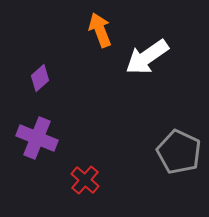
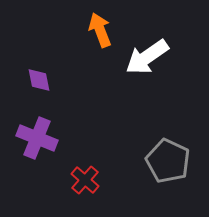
purple diamond: moved 1 px left, 2 px down; rotated 60 degrees counterclockwise
gray pentagon: moved 11 px left, 9 px down
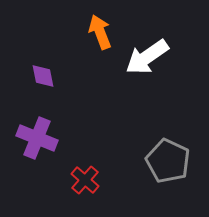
orange arrow: moved 2 px down
purple diamond: moved 4 px right, 4 px up
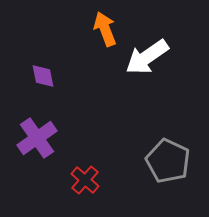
orange arrow: moved 5 px right, 3 px up
purple cross: rotated 33 degrees clockwise
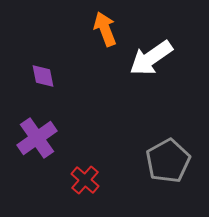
white arrow: moved 4 px right, 1 px down
gray pentagon: rotated 18 degrees clockwise
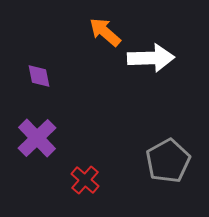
orange arrow: moved 3 px down; rotated 28 degrees counterclockwise
white arrow: rotated 147 degrees counterclockwise
purple diamond: moved 4 px left
purple cross: rotated 9 degrees counterclockwise
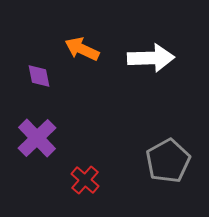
orange arrow: moved 23 px left, 17 px down; rotated 16 degrees counterclockwise
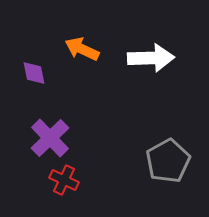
purple diamond: moved 5 px left, 3 px up
purple cross: moved 13 px right
red cross: moved 21 px left; rotated 16 degrees counterclockwise
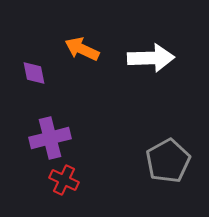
purple cross: rotated 30 degrees clockwise
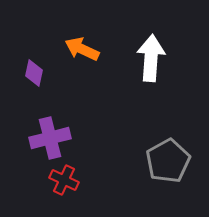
white arrow: rotated 84 degrees counterclockwise
purple diamond: rotated 24 degrees clockwise
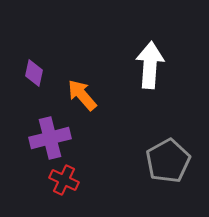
orange arrow: moved 46 px down; rotated 24 degrees clockwise
white arrow: moved 1 px left, 7 px down
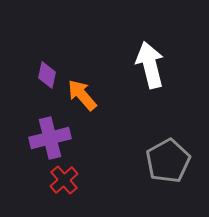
white arrow: rotated 18 degrees counterclockwise
purple diamond: moved 13 px right, 2 px down
red cross: rotated 24 degrees clockwise
